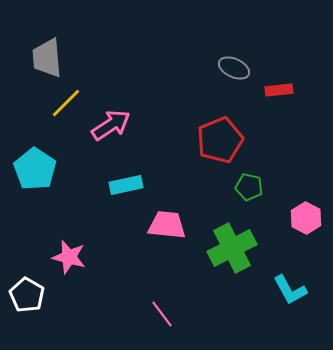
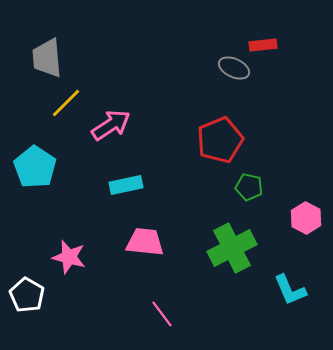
red rectangle: moved 16 px left, 45 px up
cyan pentagon: moved 2 px up
pink trapezoid: moved 22 px left, 17 px down
cyan L-shape: rotated 6 degrees clockwise
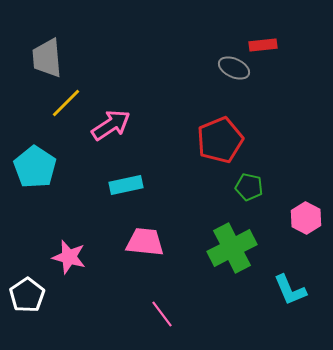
white pentagon: rotated 8 degrees clockwise
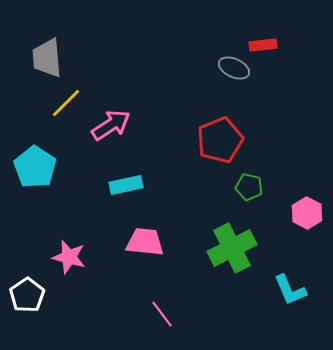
pink hexagon: moved 1 px right, 5 px up
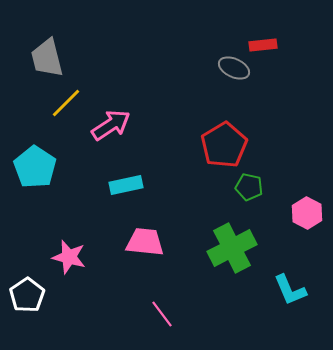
gray trapezoid: rotated 9 degrees counterclockwise
red pentagon: moved 4 px right, 5 px down; rotated 9 degrees counterclockwise
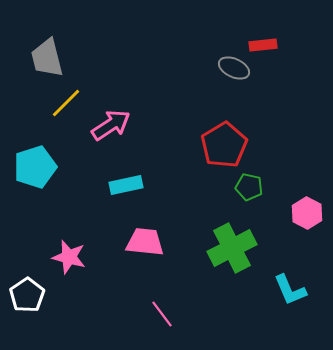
cyan pentagon: rotated 21 degrees clockwise
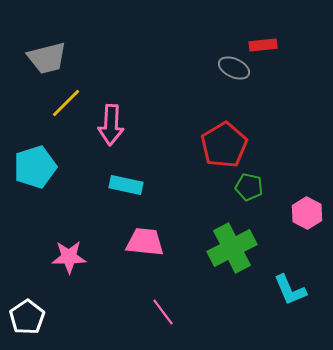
gray trapezoid: rotated 90 degrees counterclockwise
pink arrow: rotated 126 degrees clockwise
cyan rectangle: rotated 24 degrees clockwise
pink star: rotated 16 degrees counterclockwise
white pentagon: moved 22 px down
pink line: moved 1 px right, 2 px up
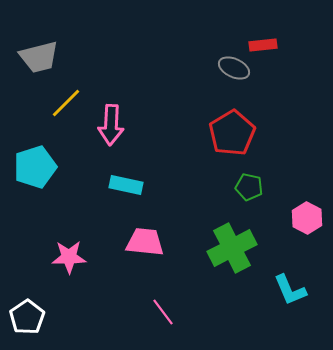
gray trapezoid: moved 8 px left, 1 px up
red pentagon: moved 8 px right, 12 px up
pink hexagon: moved 5 px down
